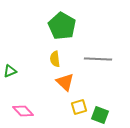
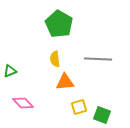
green pentagon: moved 3 px left, 2 px up
orange triangle: rotated 48 degrees counterclockwise
pink diamond: moved 8 px up
green square: moved 2 px right
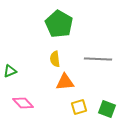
green square: moved 5 px right, 6 px up
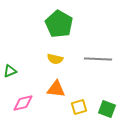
yellow semicircle: rotated 70 degrees counterclockwise
orange triangle: moved 9 px left, 7 px down; rotated 12 degrees clockwise
pink diamond: rotated 60 degrees counterclockwise
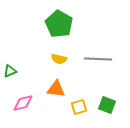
yellow semicircle: moved 4 px right
green square: moved 4 px up
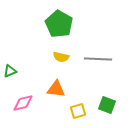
yellow semicircle: moved 2 px right, 2 px up
yellow square: moved 1 px left, 4 px down
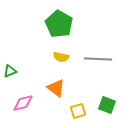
orange triangle: moved 1 px up; rotated 30 degrees clockwise
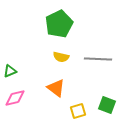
green pentagon: rotated 16 degrees clockwise
pink diamond: moved 8 px left, 5 px up
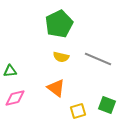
gray line: rotated 20 degrees clockwise
green triangle: rotated 16 degrees clockwise
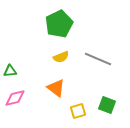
yellow semicircle: rotated 35 degrees counterclockwise
